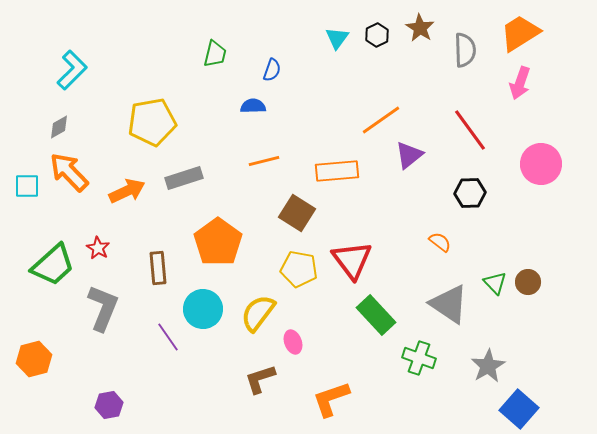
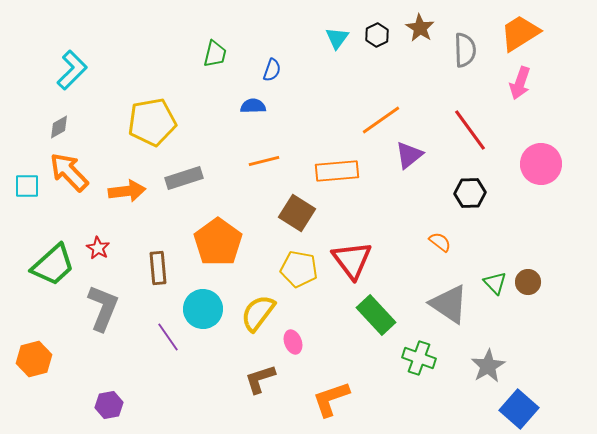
orange arrow at (127, 191): rotated 18 degrees clockwise
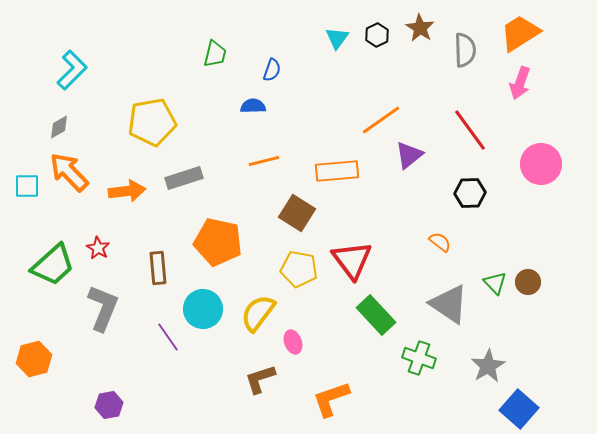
orange pentagon at (218, 242): rotated 24 degrees counterclockwise
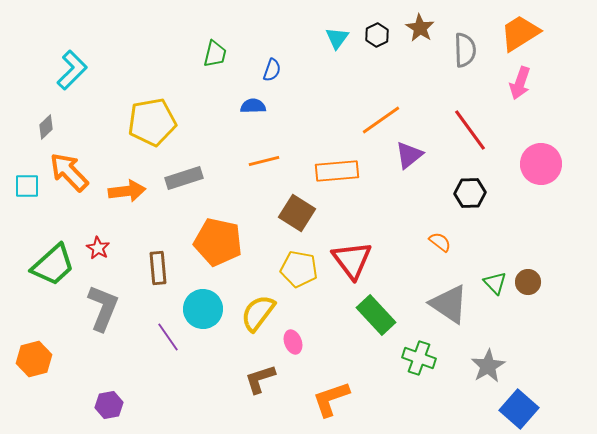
gray diamond at (59, 127): moved 13 px left; rotated 15 degrees counterclockwise
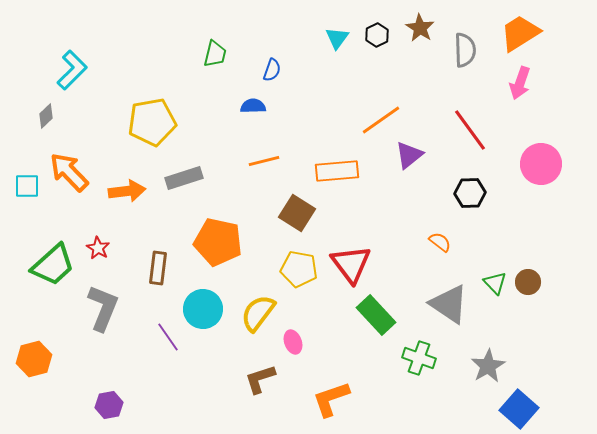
gray diamond at (46, 127): moved 11 px up
red triangle at (352, 260): moved 1 px left, 4 px down
brown rectangle at (158, 268): rotated 12 degrees clockwise
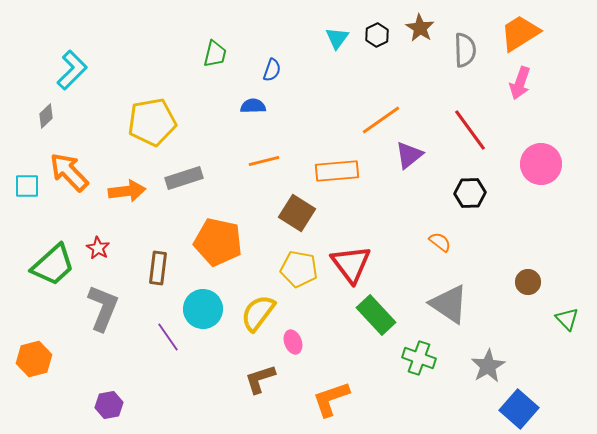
green triangle at (495, 283): moved 72 px right, 36 px down
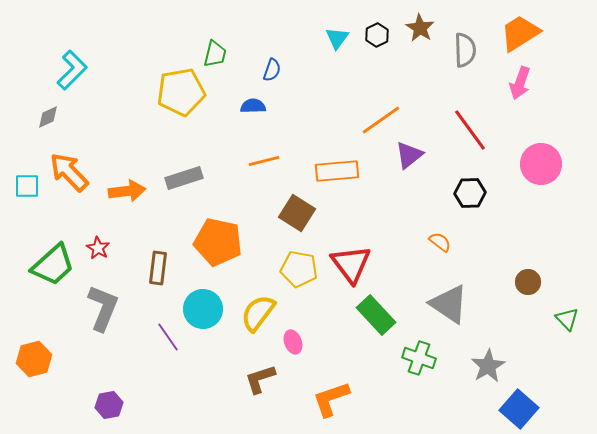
gray diamond at (46, 116): moved 2 px right, 1 px down; rotated 20 degrees clockwise
yellow pentagon at (152, 122): moved 29 px right, 30 px up
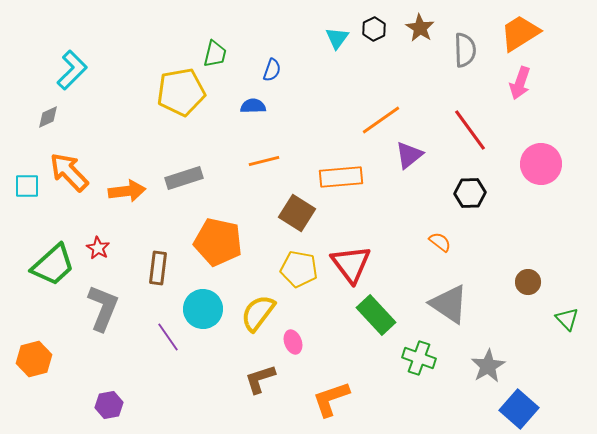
black hexagon at (377, 35): moved 3 px left, 6 px up
orange rectangle at (337, 171): moved 4 px right, 6 px down
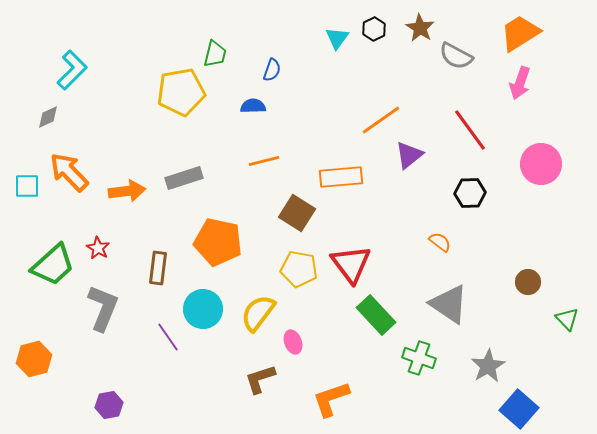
gray semicircle at (465, 50): moved 9 px left, 6 px down; rotated 120 degrees clockwise
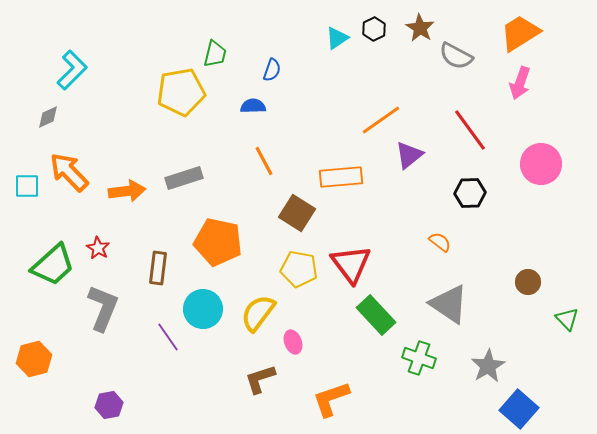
cyan triangle at (337, 38): rotated 20 degrees clockwise
orange line at (264, 161): rotated 76 degrees clockwise
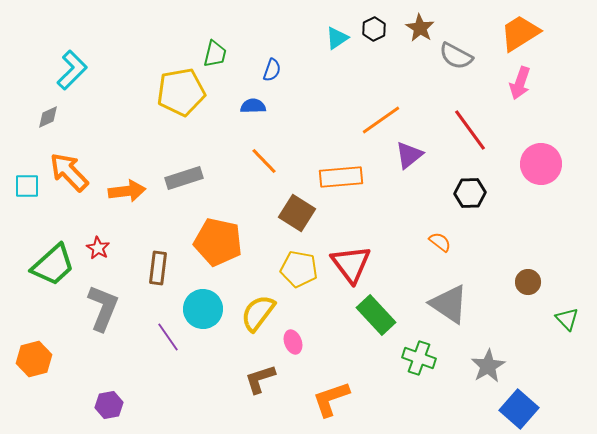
orange line at (264, 161): rotated 16 degrees counterclockwise
